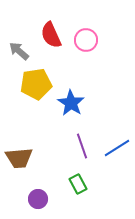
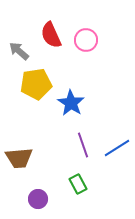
purple line: moved 1 px right, 1 px up
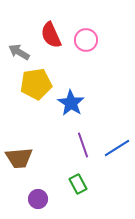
gray arrow: moved 1 px down; rotated 10 degrees counterclockwise
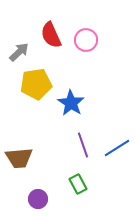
gray arrow: rotated 105 degrees clockwise
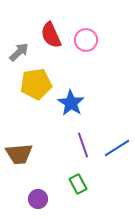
brown trapezoid: moved 4 px up
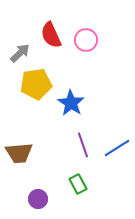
gray arrow: moved 1 px right, 1 px down
brown trapezoid: moved 1 px up
